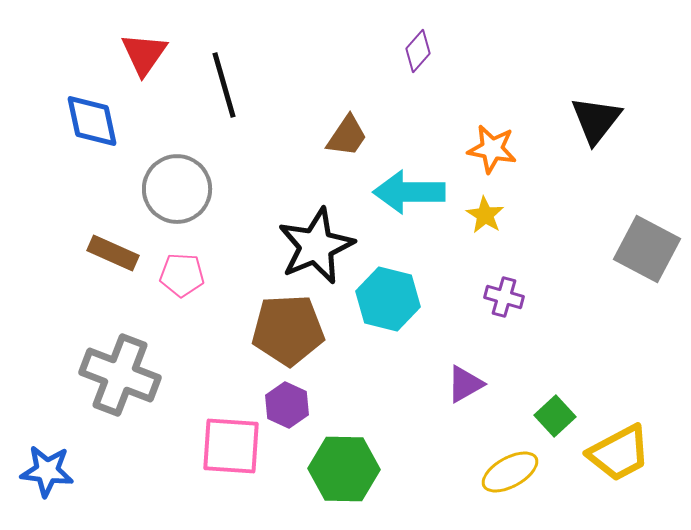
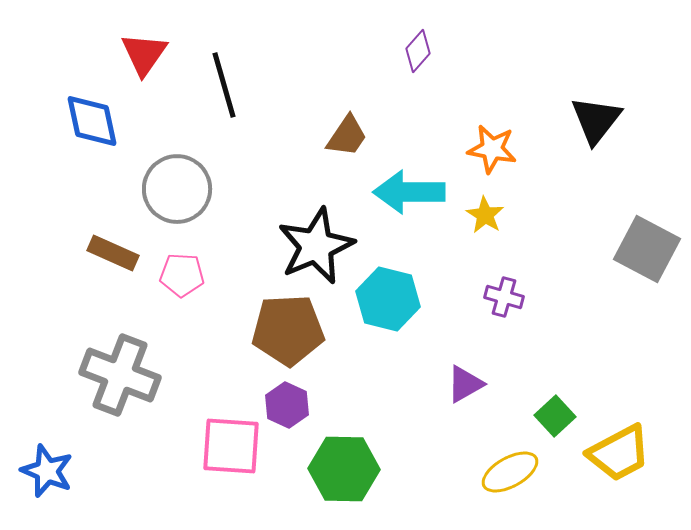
blue star: rotated 16 degrees clockwise
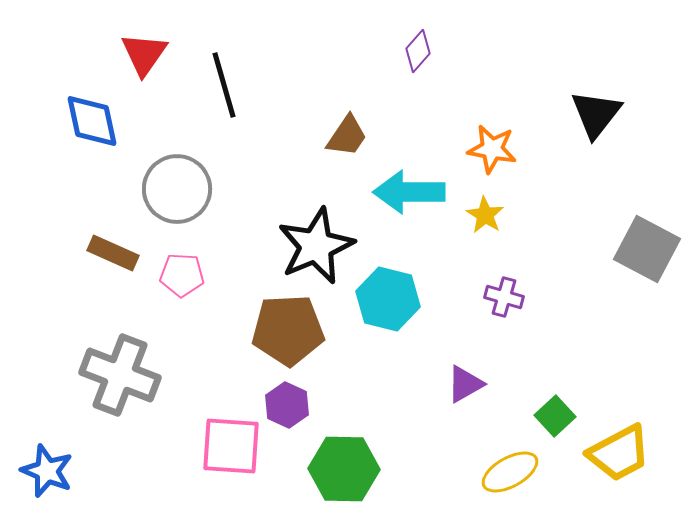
black triangle: moved 6 px up
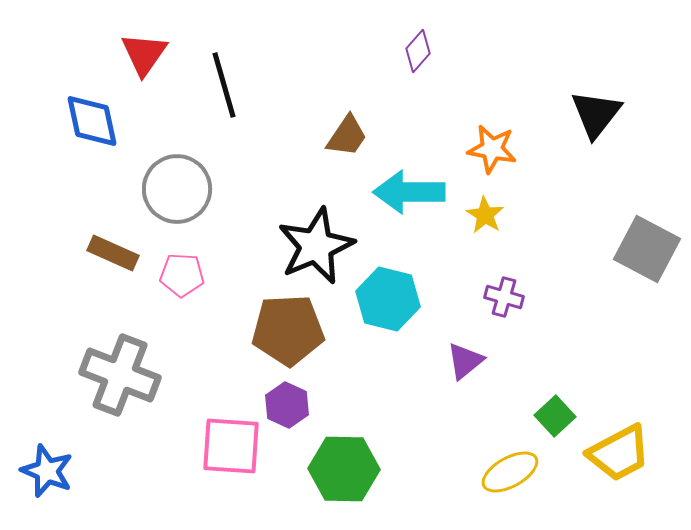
purple triangle: moved 23 px up; rotated 9 degrees counterclockwise
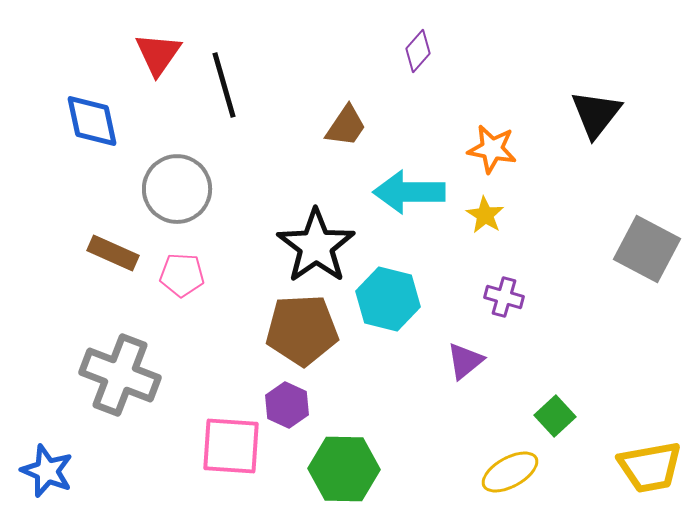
red triangle: moved 14 px right
brown trapezoid: moved 1 px left, 10 px up
black star: rotated 12 degrees counterclockwise
brown pentagon: moved 14 px right
yellow trapezoid: moved 31 px right, 14 px down; rotated 18 degrees clockwise
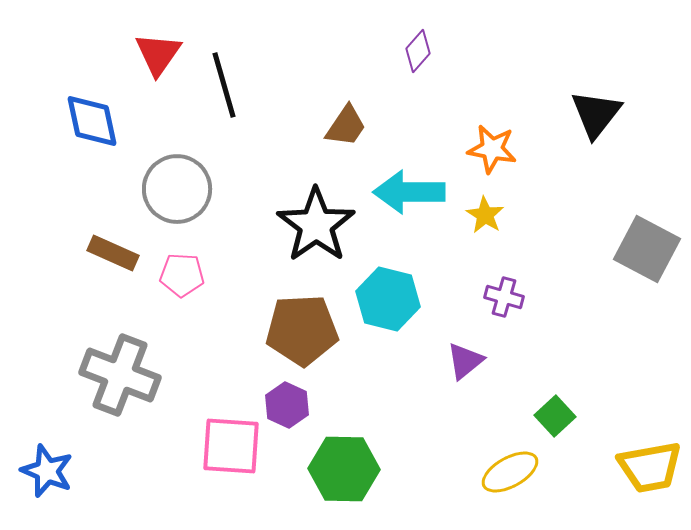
black star: moved 21 px up
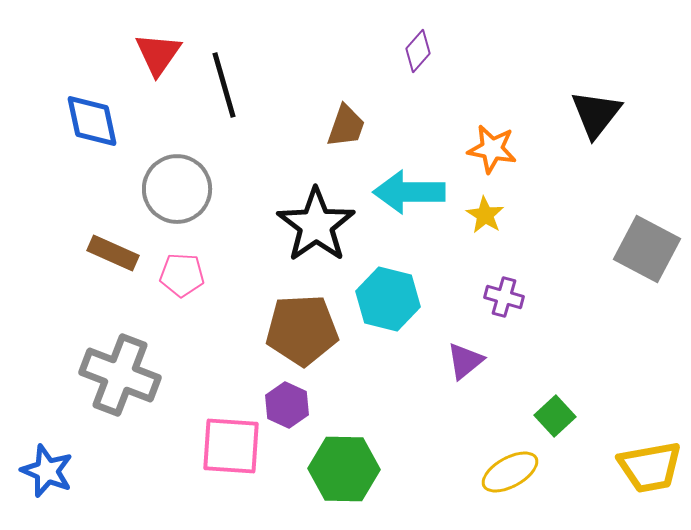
brown trapezoid: rotated 15 degrees counterclockwise
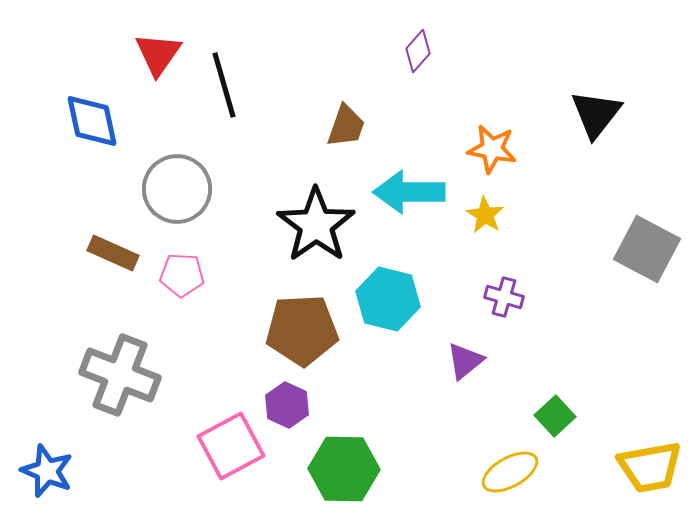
pink square: rotated 32 degrees counterclockwise
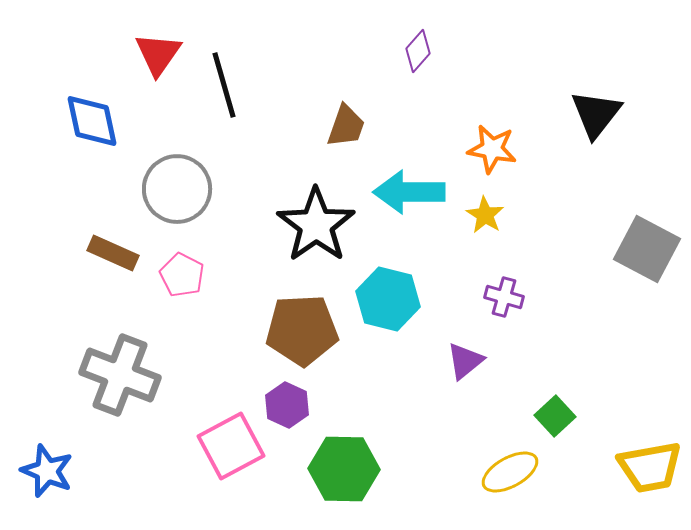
pink pentagon: rotated 24 degrees clockwise
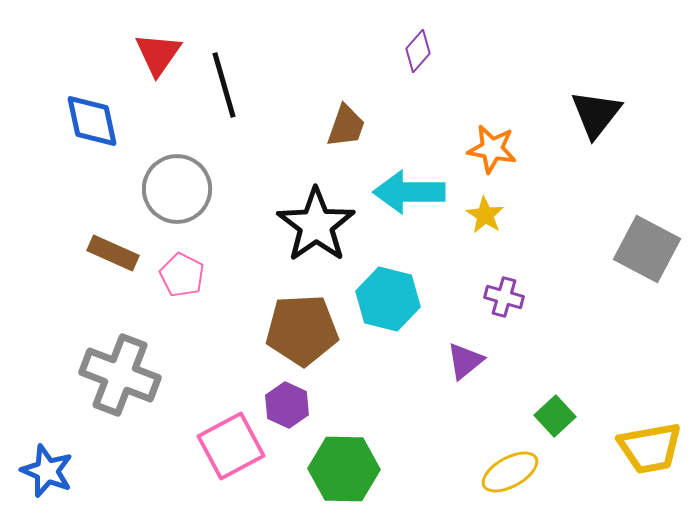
yellow trapezoid: moved 19 px up
